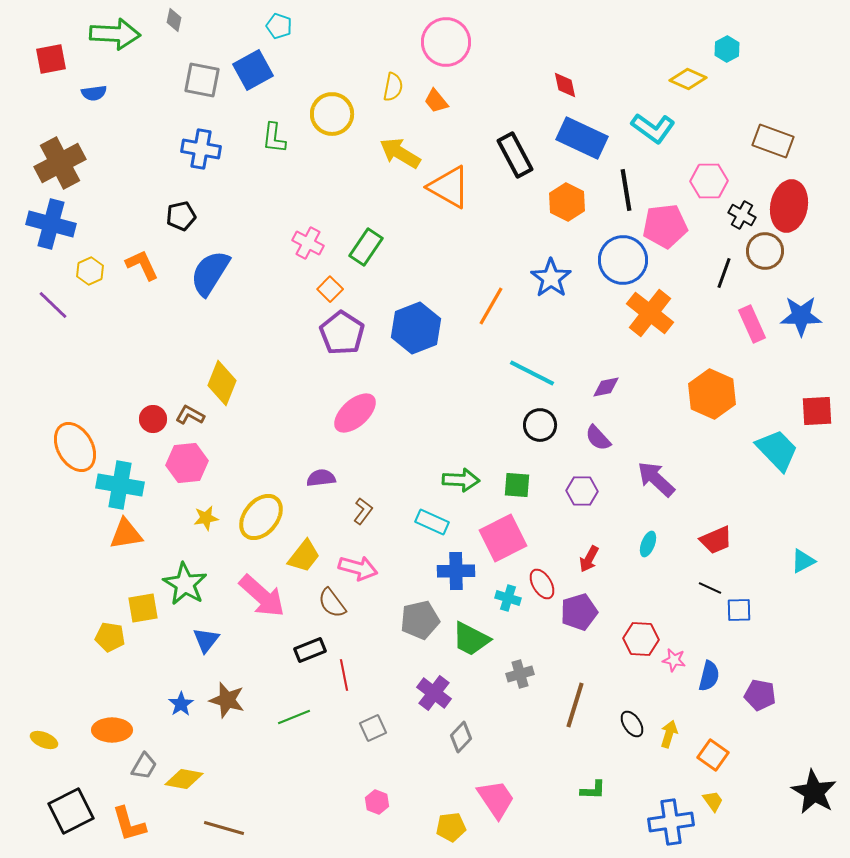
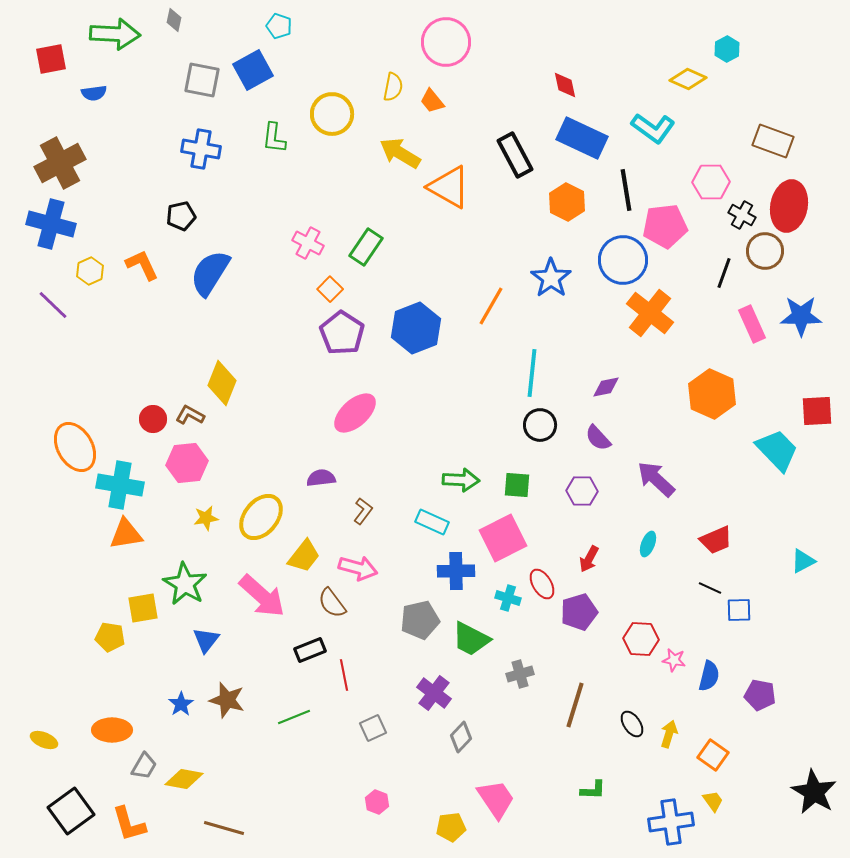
orange trapezoid at (436, 101): moved 4 px left
pink hexagon at (709, 181): moved 2 px right, 1 px down
cyan line at (532, 373): rotated 69 degrees clockwise
black square at (71, 811): rotated 9 degrees counterclockwise
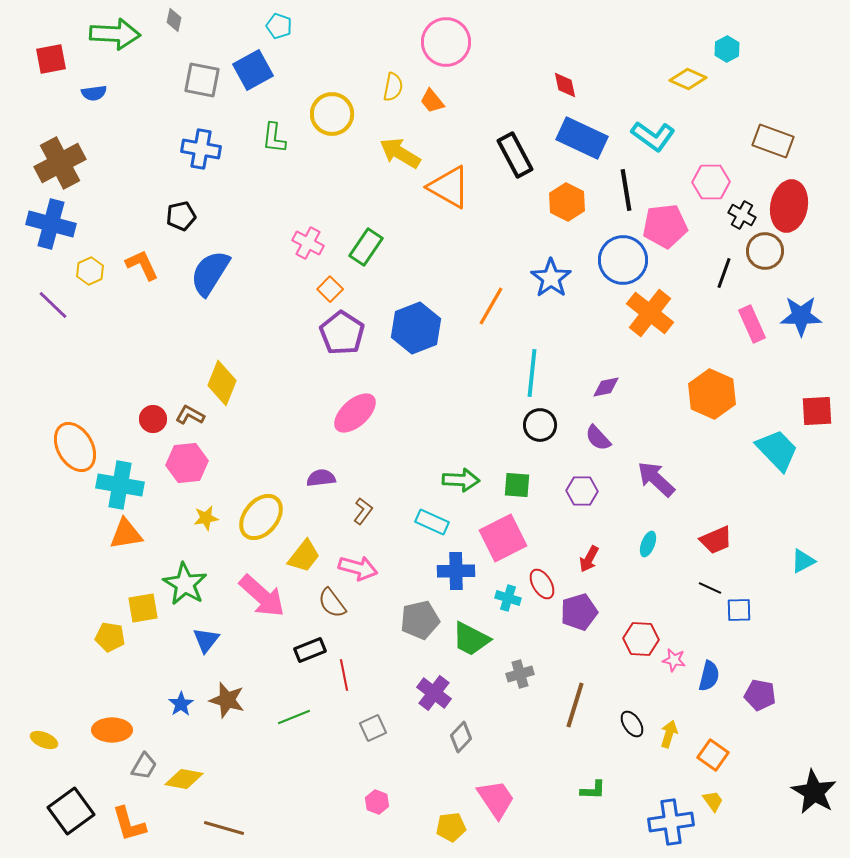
cyan L-shape at (653, 128): moved 8 px down
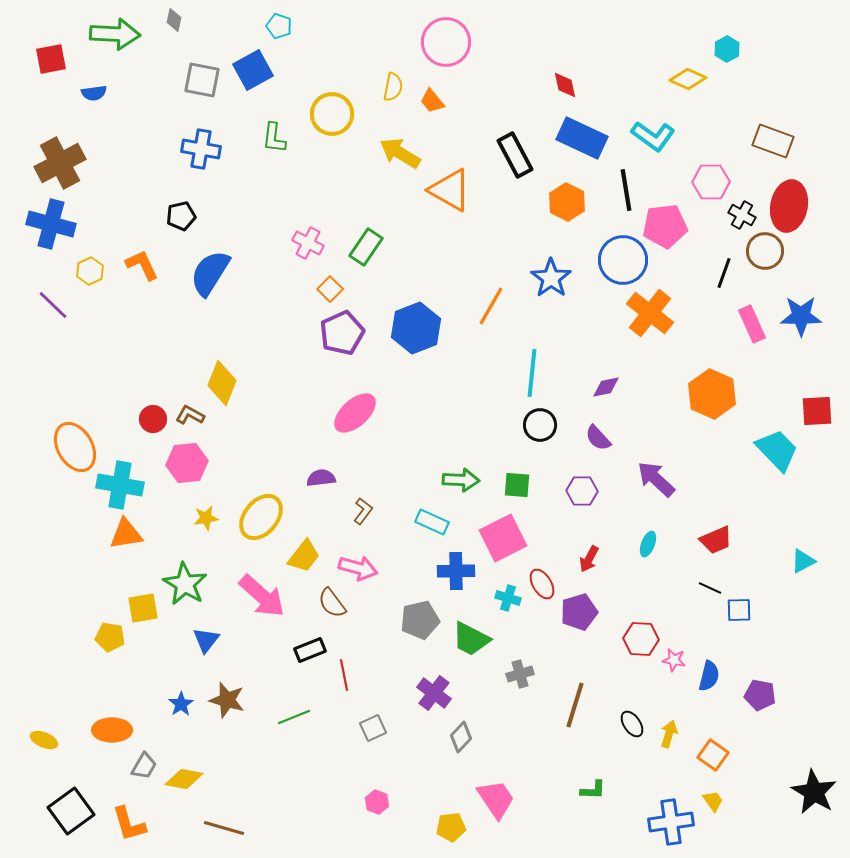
orange triangle at (449, 187): moved 1 px right, 3 px down
purple pentagon at (342, 333): rotated 15 degrees clockwise
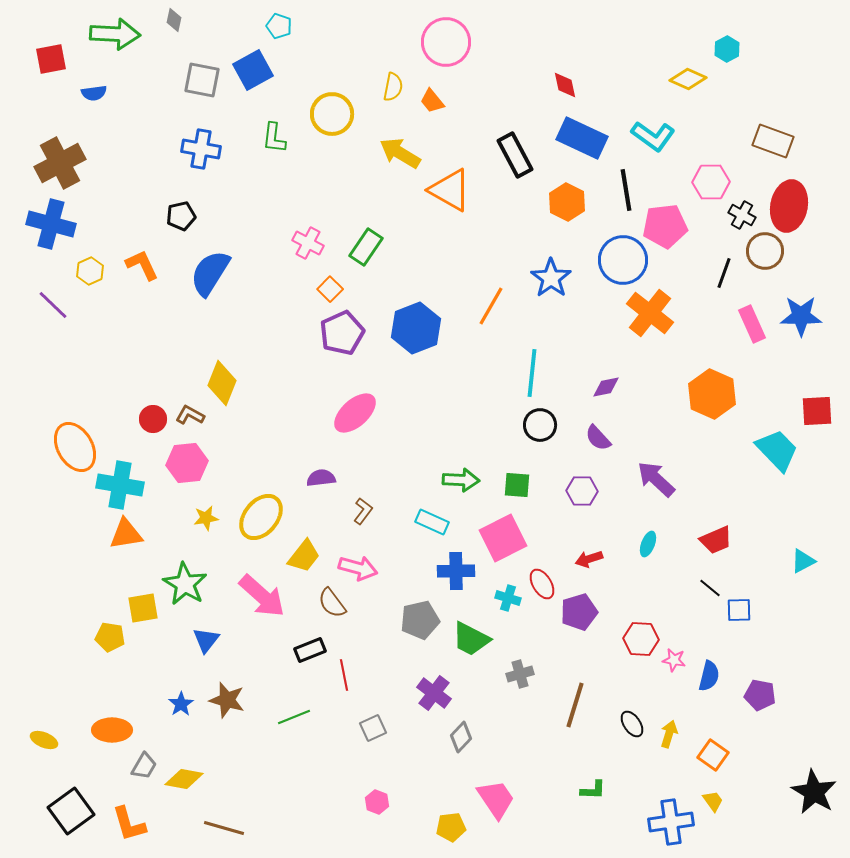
red arrow at (589, 559): rotated 44 degrees clockwise
black line at (710, 588): rotated 15 degrees clockwise
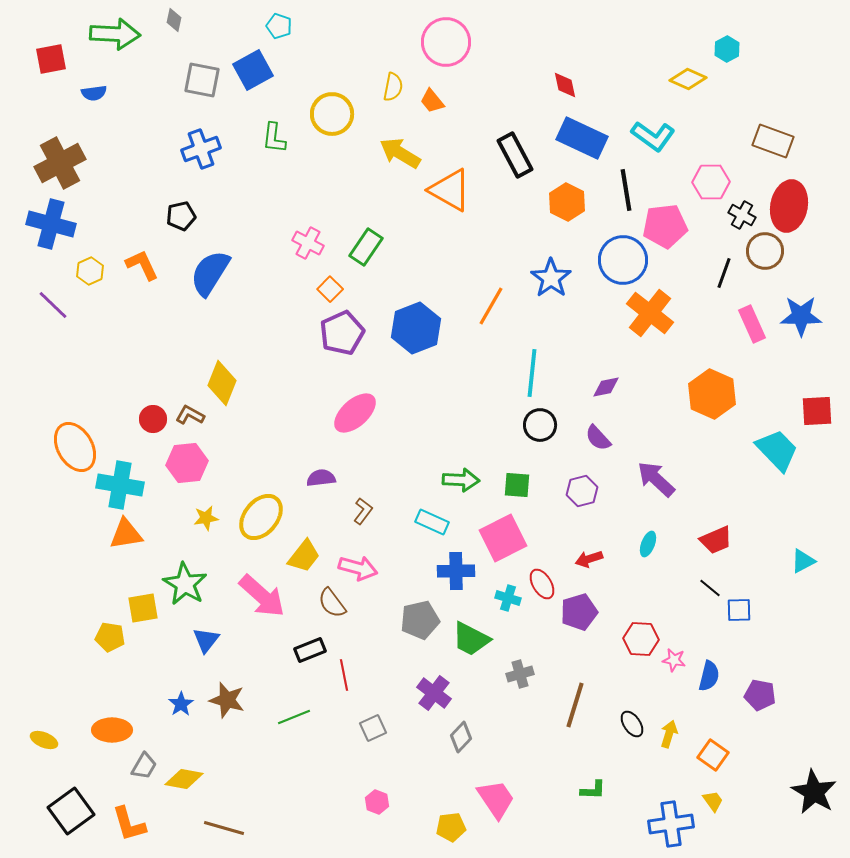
blue cross at (201, 149): rotated 30 degrees counterclockwise
purple hexagon at (582, 491): rotated 16 degrees counterclockwise
blue cross at (671, 822): moved 2 px down
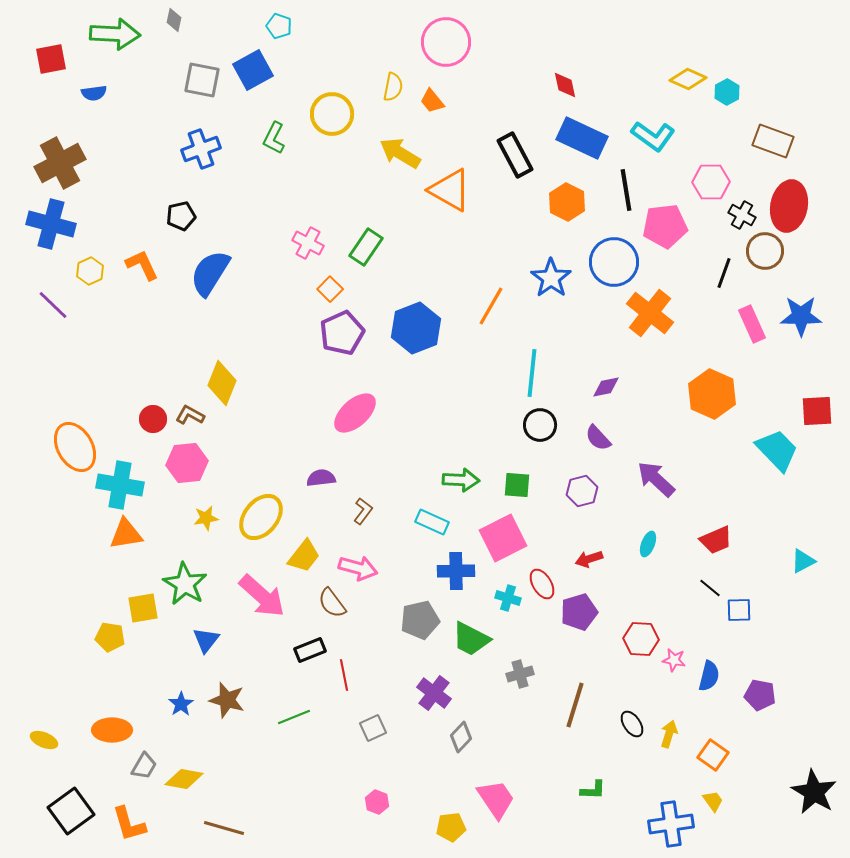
cyan hexagon at (727, 49): moved 43 px down
green L-shape at (274, 138): rotated 20 degrees clockwise
blue circle at (623, 260): moved 9 px left, 2 px down
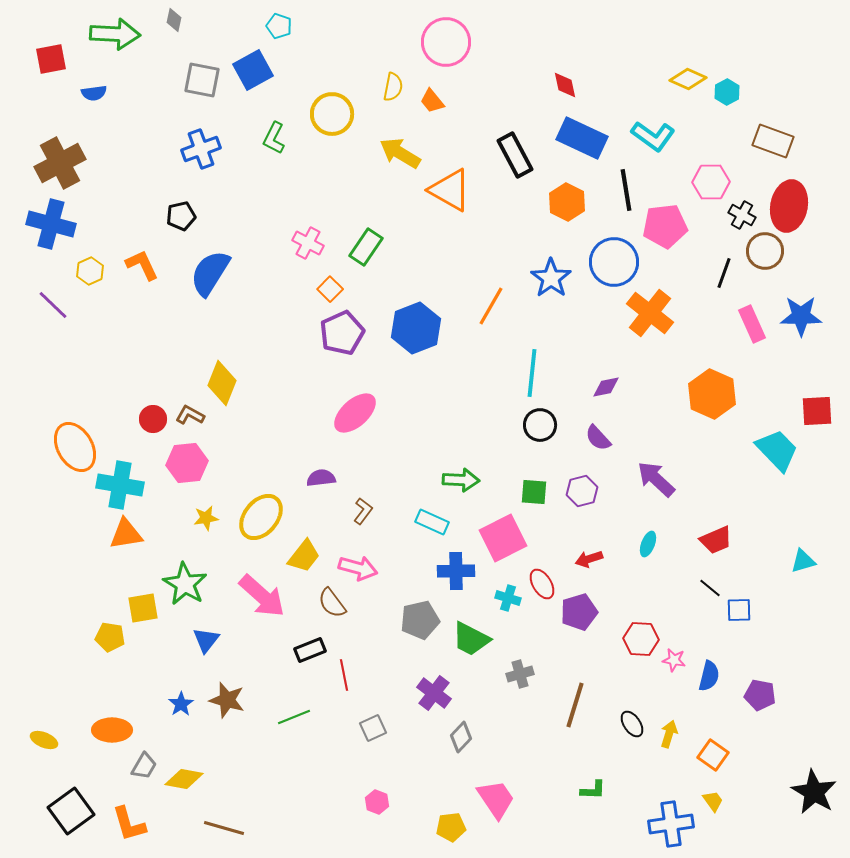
green square at (517, 485): moved 17 px right, 7 px down
cyan triangle at (803, 561): rotated 12 degrees clockwise
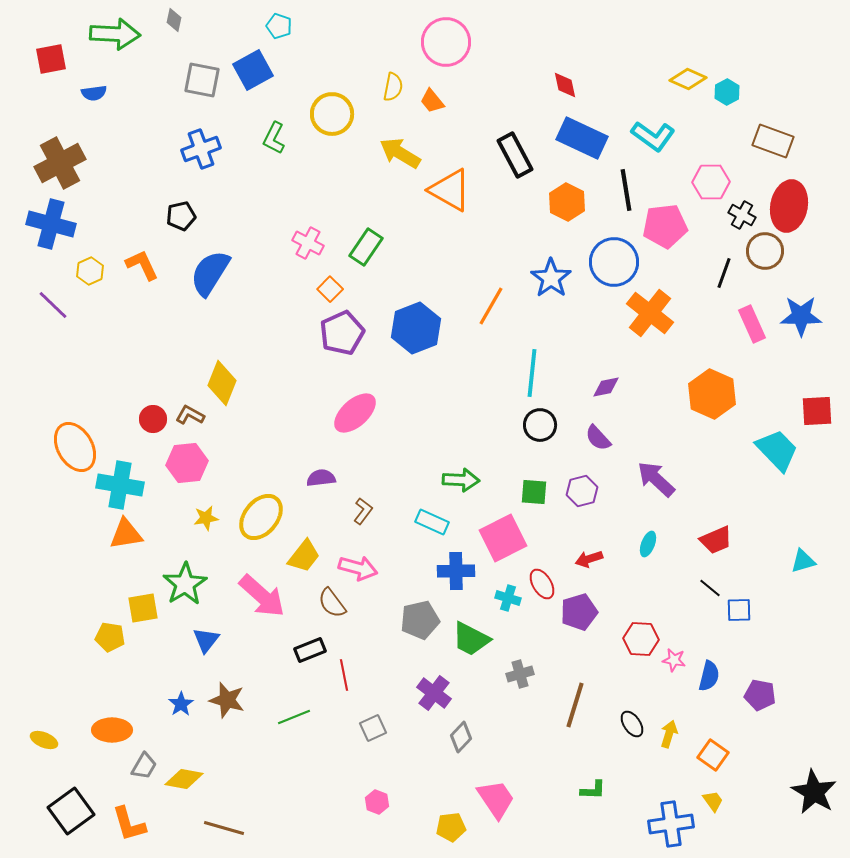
green star at (185, 584): rotated 9 degrees clockwise
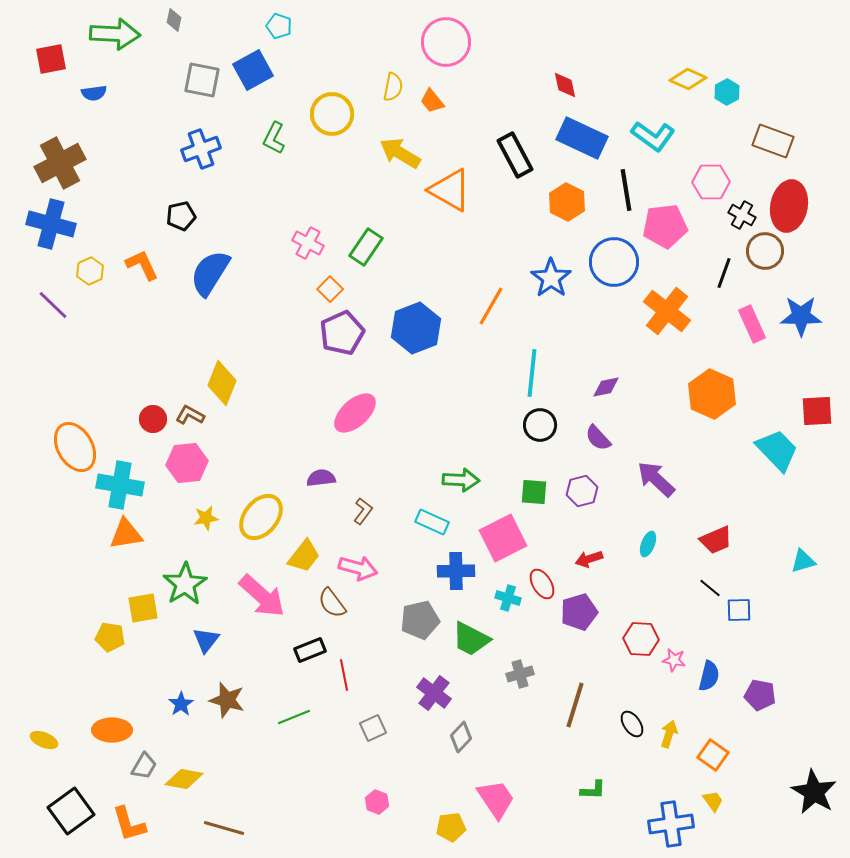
orange cross at (650, 313): moved 17 px right, 2 px up
